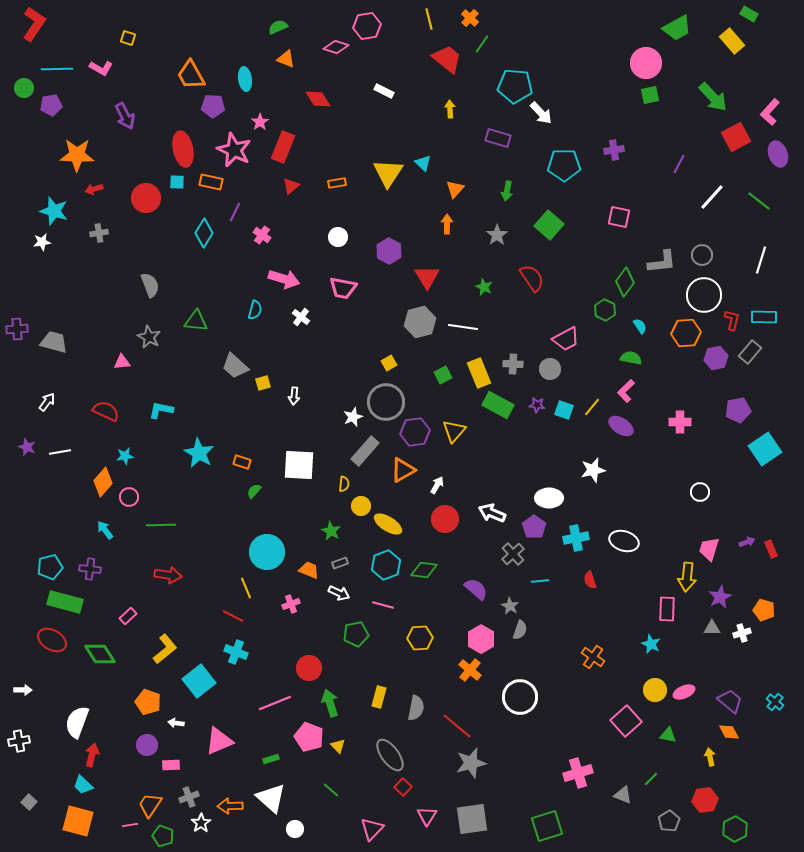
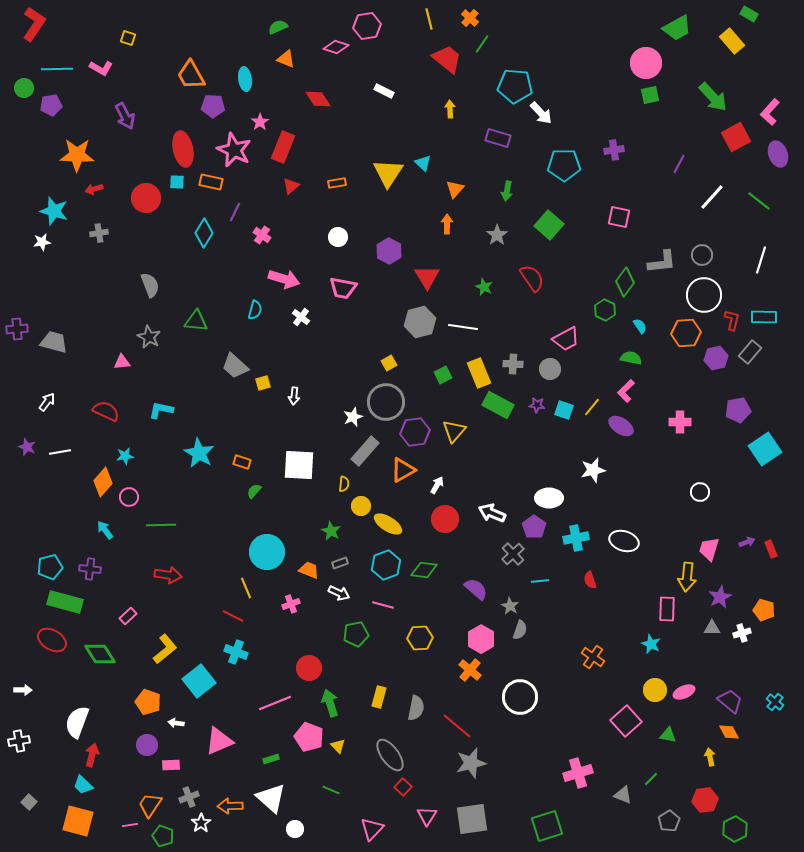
green line at (331, 790): rotated 18 degrees counterclockwise
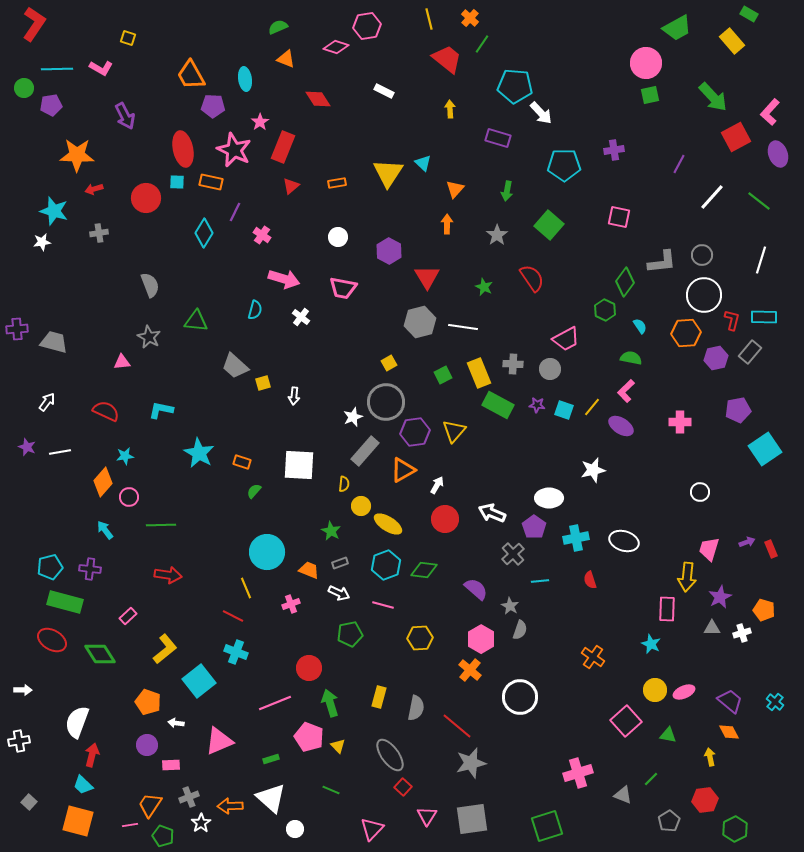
green pentagon at (356, 634): moved 6 px left
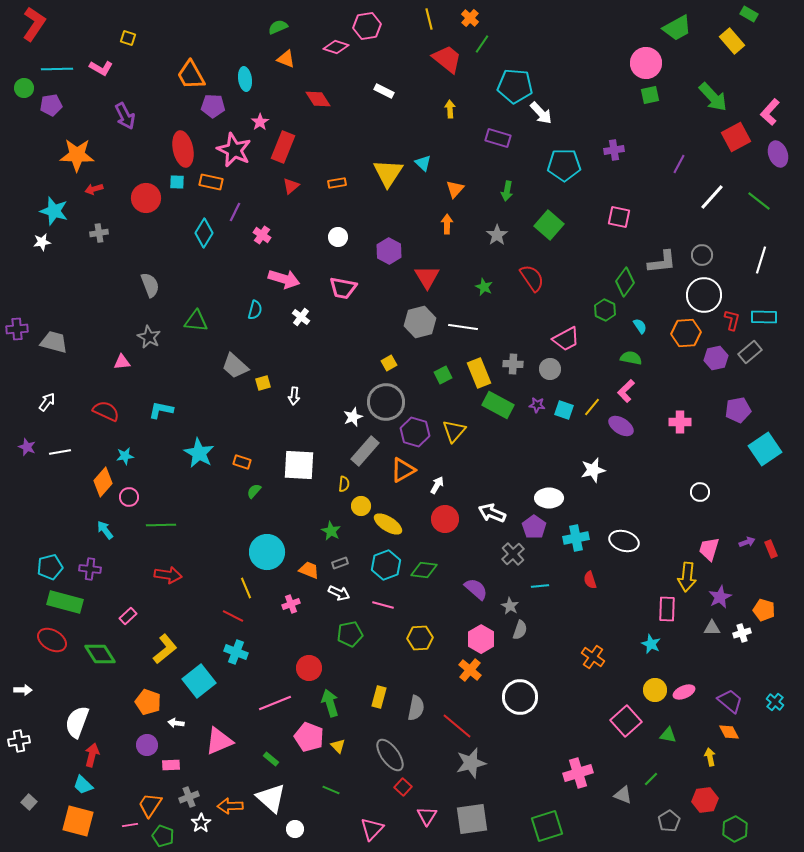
gray rectangle at (750, 352): rotated 10 degrees clockwise
purple hexagon at (415, 432): rotated 24 degrees clockwise
cyan line at (540, 581): moved 5 px down
green rectangle at (271, 759): rotated 56 degrees clockwise
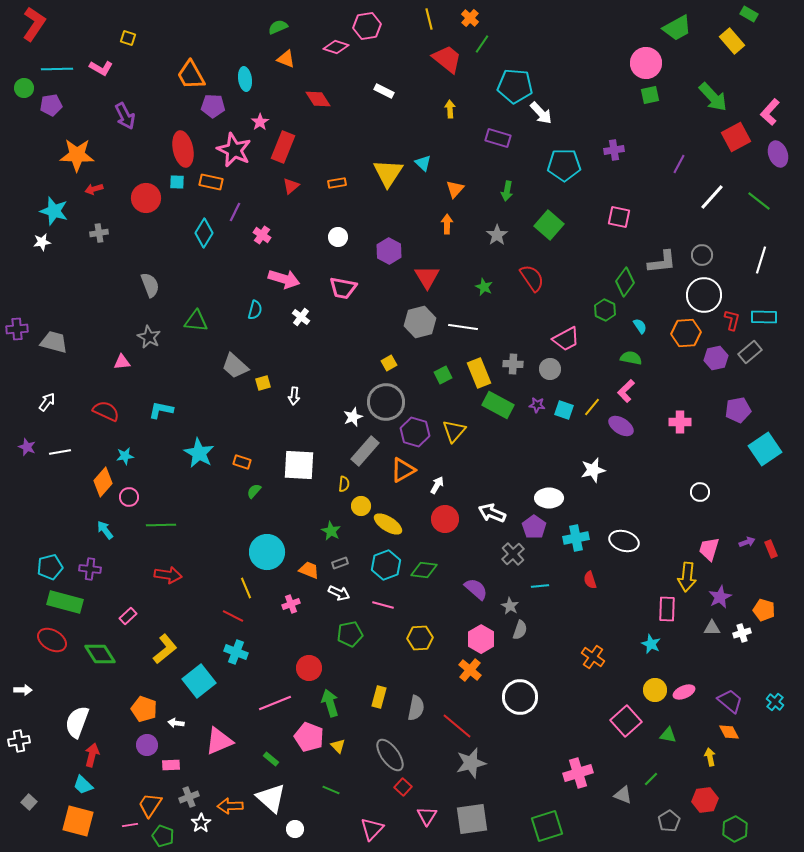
orange pentagon at (148, 702): moved 4 px left, 7 px down
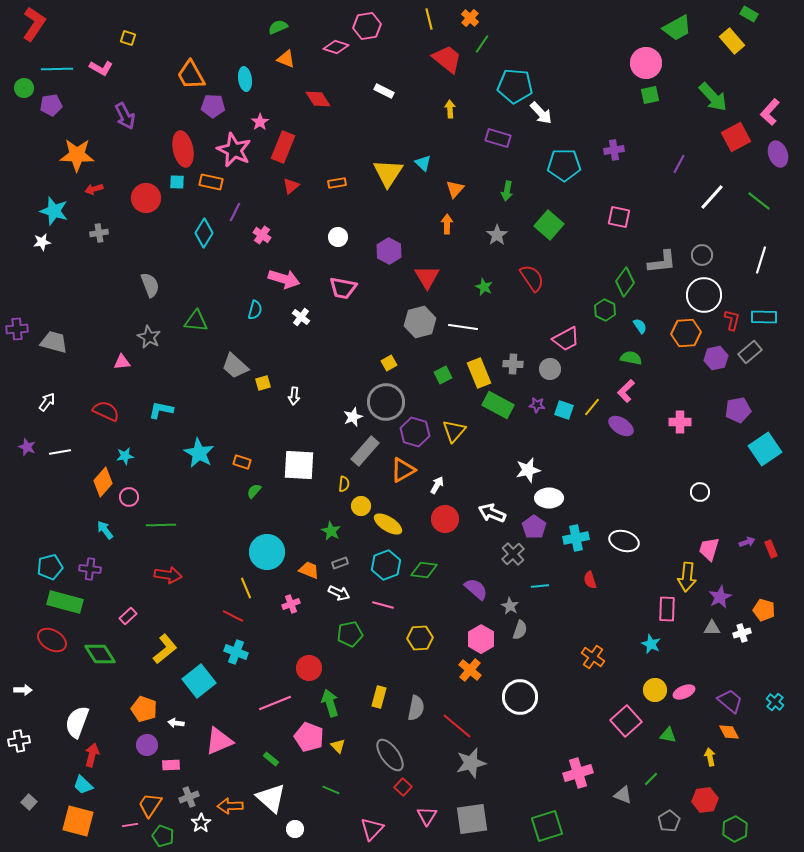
white star at (593, 470): moved 65 px left
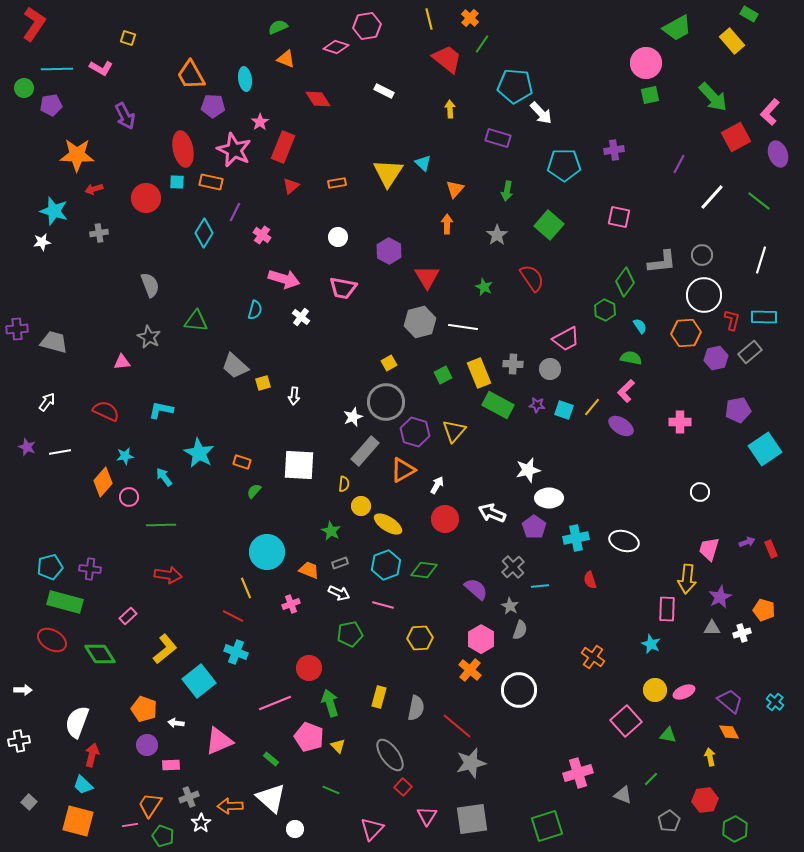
cyan arrow at (105, 530): moved 59 px right, 53 px up
gray cross at (513, 554): moved 13 px down
yellow arrow at (687, 577): moved 2 px down
white circle at (520, 697): moved 1 px left, 7 px up
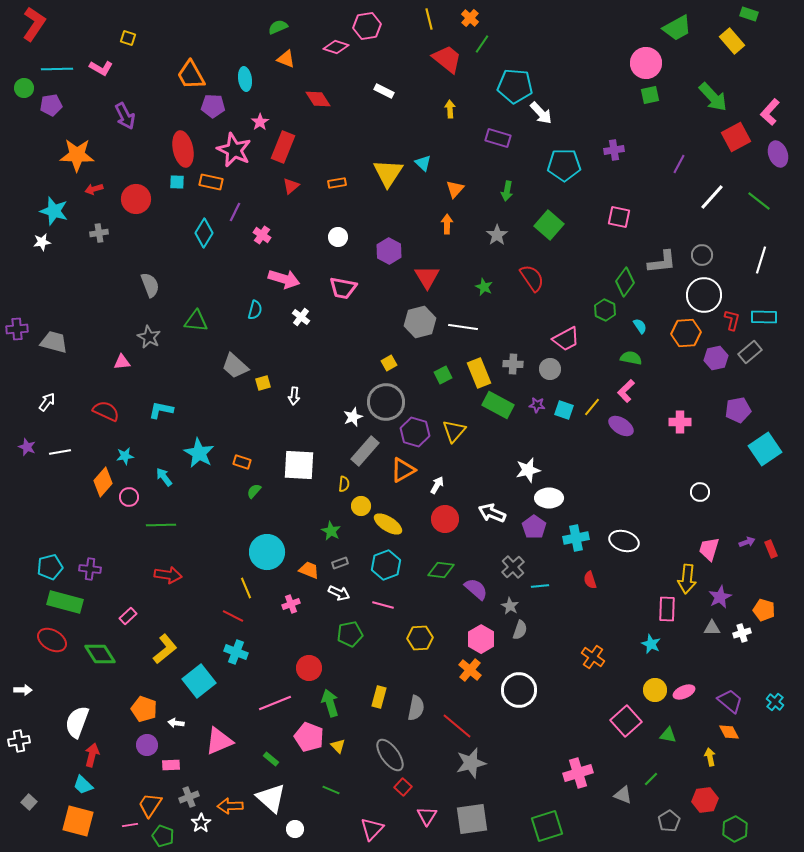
green rectangle at (749, 14): rotated 12 degrees counterclockwise
red circle at (146, 198): moved 10 px left, 1 px down
green diamond at (424, 570): moved 17 px right
